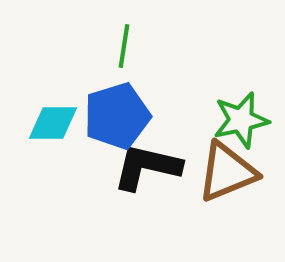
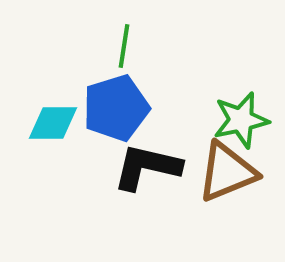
blue pentagon: moved 1 px left, 8 px up
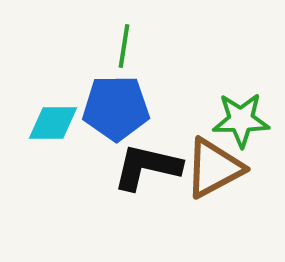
blue pentagon: rotated 16 degrees clockwise
green star: rotated 12 degrees clockwise
brown triangle: moved 13 px left, 4 px up; rotated 6 degrees counterclockwise
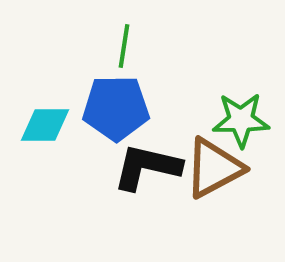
cyan diamond: moved 8 px left, 2 px down
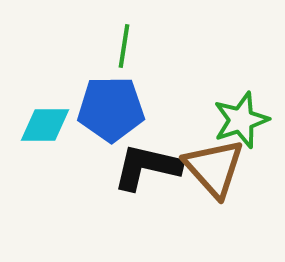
blue pentagon: moved 5 px left, 1 px down
green star: rotated 18 degrees counterclockwise
brown triangle: rotated 44 degrees counterclockwise
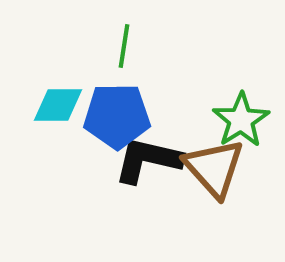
blue pentagon: moved 6 px right, 7 px down
green star: rotated 14 degrees counterclockwise
cyan diamond: moved 13 px right, 20 px up
black L-shape: moved 1 px right, 7 px up
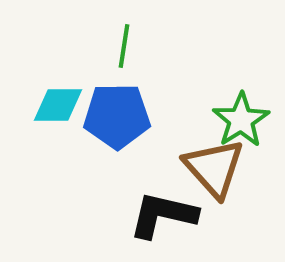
black L-shape: moved 15 px right, 55 px down
